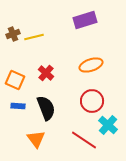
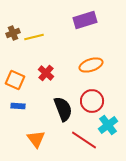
brown cross: moved 1 px up
black semicircle: moved 17 px right, 1 px down
cyan cross: rotated 12 degrees clockwise
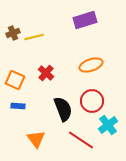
red line: moved 3 px left
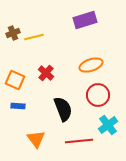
red circle: moved 6 px right, 6 px up
red line: moved 2 px left, 1 px down; rotated 40 degrees counterclockwise
